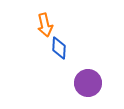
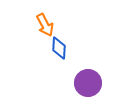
orange arrow: rotated 15 degrees counterclockwise
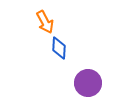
orange arrow: moved 3 px up
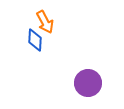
blue diamond: moved 24 px left, 8 px up
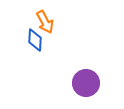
purple circle: moved 2 px left
